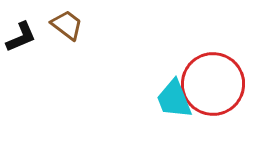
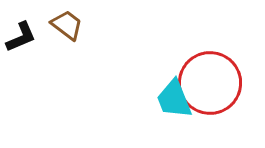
red circle: moved 3 px left, 1 px up
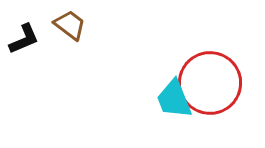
brown trapezoid: moved 3 px right
black L-shape: moved 3 px right, 2 px down
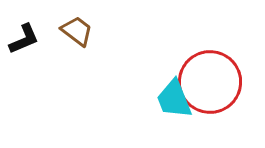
brown trapezoid: moved 7 px right, 6 px down
red circle: moved 1 px up
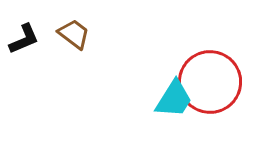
brown trapezoid: moved 3 px left, 3 px down
cyan trapezoid: rotated 126 degrees counterclockwise
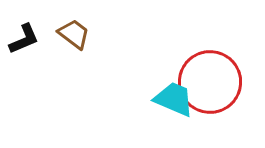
cyan trapezoid: rotated 99 degrees counterclockwise
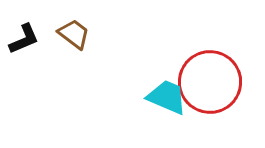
cyan trapezoid: moved 7 px left, 2 px up
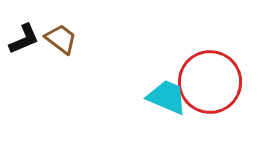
brown trapezoid: moved 13 px left, 5 px down
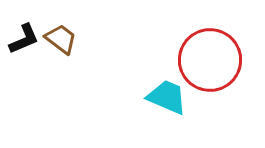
red circle: moved 22 px up
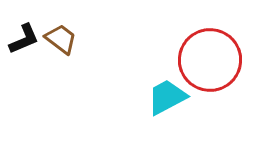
cyan trapezoid: rotated 51 degrees counterclockwise
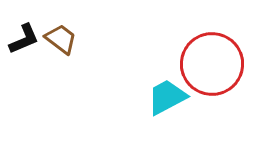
red circle: moved 2 px right, 4 px down
